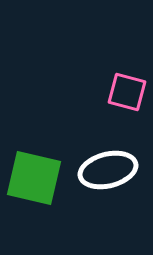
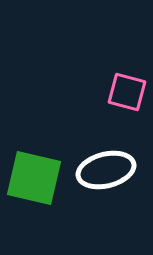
white ellipse: moved 2 px left
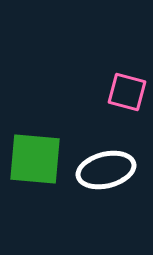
green square: moved 1 px right, 19 px up; rotated 8 degrees counterclockwise
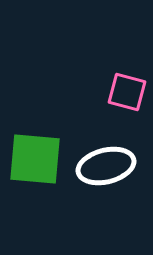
white ellipse: moved 4 px up
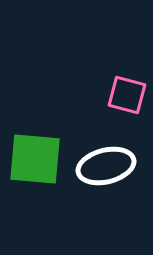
pink square: moved 3 px down
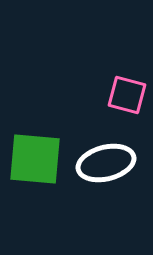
white ellipse: moved 3 px up
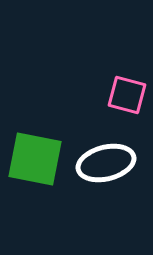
green square: rotated 6 degrees clockwise
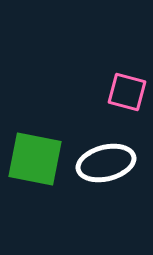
pink square: moved 3 px up
